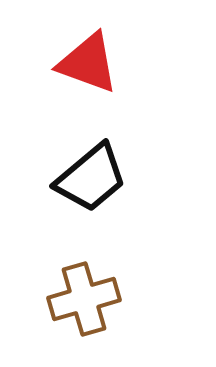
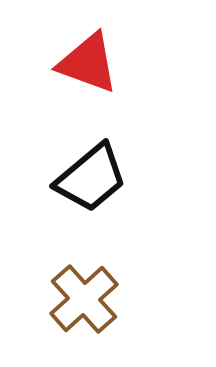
brown cross: rotated 26 degrees counterclockwise
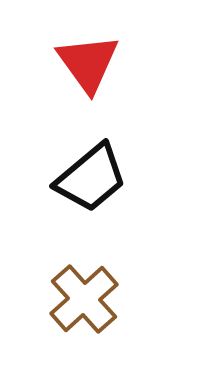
red triangle: rotated 34 degrees clockwise
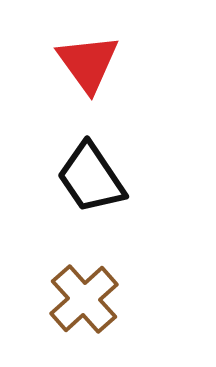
black trapezoid: rotated 96 degrees clockwise
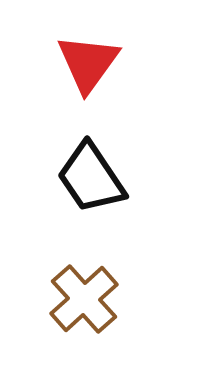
red triangle: rotated 12 degrees clockwise
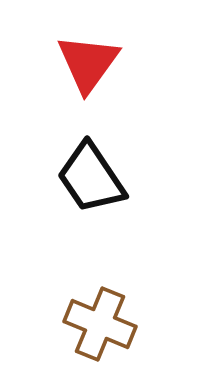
brown cross: moved 16 px right, 25 px down; rotated 26 degrees counterclockwise
